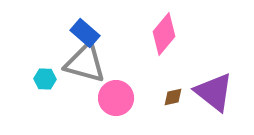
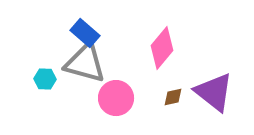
pink diamond: moved 2 px left, 14 px down
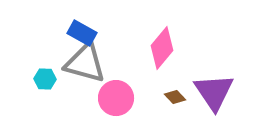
blue rectangle: moved 3 px left; rotated 12 degrees counterclockwise
purple triangle: rotated 18 degrees clockwise
brown diamond: moved 2 px right; rotated 60 degrees clockwise
